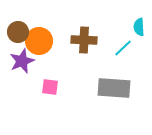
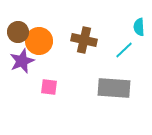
brown cross: rotated 10 degrees clockwise
cyan line: moved 1 px right, 2 px down
pink square: moved 1 px left
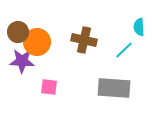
orange circle: moved 2 px left, 1 px down
purple star: rotated 25 degrees clockwise
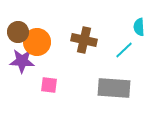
pink square: moved 2 px up
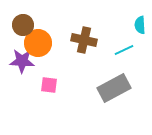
cyan semicircle: moved 1 px right, 2 px up
brown circle: moved 5 px right, 7 px up
orange circle: moved 1 px right, 1 px down
cyan line: rotated 18 degrees clockwise
gray rectangle: rotated 32 degrees counterclockwise
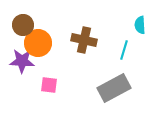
cyan line: rotated 48 degrees counterclockwise
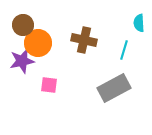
cyan semicircle: moved 1 px left, 2 px up
purple star: rotated 15 degrees counterclockwise
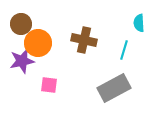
brown circle: moved 2 px left, 1 px up
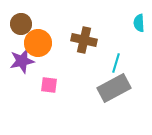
cyan line: moved 8 px left, 13 px down
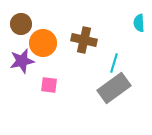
orange circle: moved 5 px right
cyan line: moved 2 px left
gray rectangle: rotated 8 degrees counterclockwise
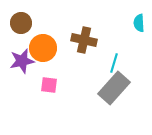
brown circle: moved 1 px up
orange circle: moved 5 px down
gray rectangle: rotated 12 degrees counterclockwise
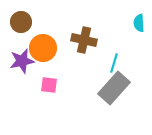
brown circle: moved 1 px up
